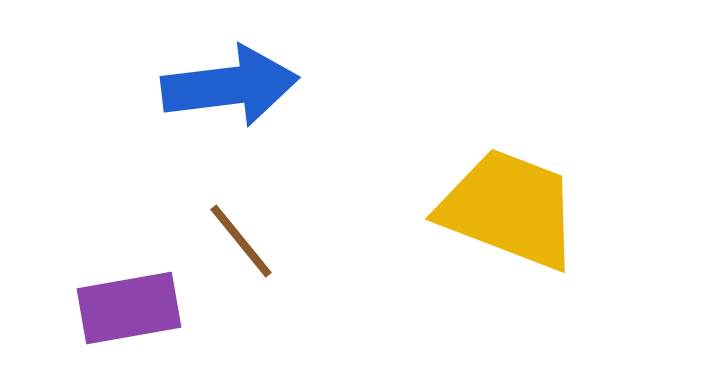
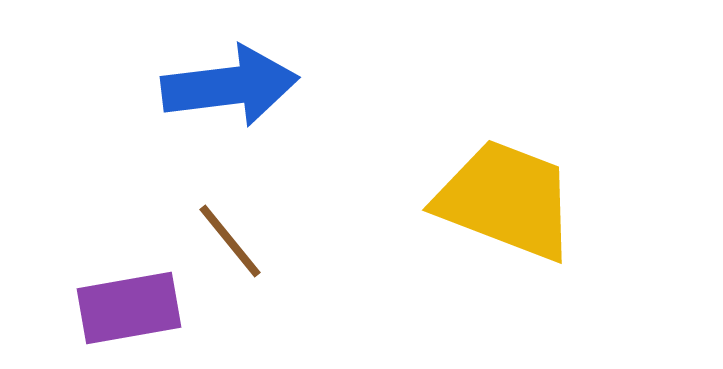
yellow trapezoid: moved 3 px left, 9 px up
brown line: moved 11 px left
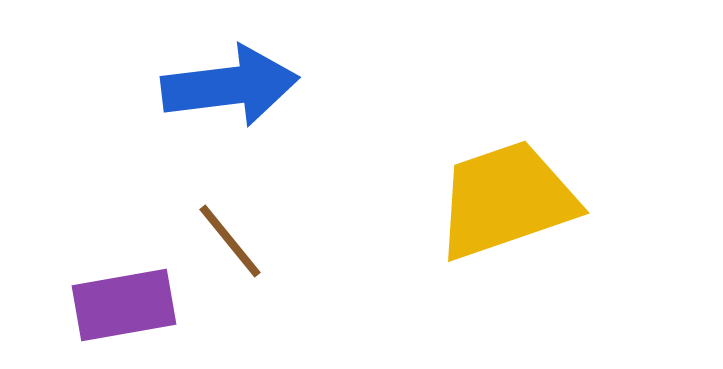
yellow trapezoid: rotated 40 degrees counterclockwise
purple rectangle: moved 5 px left, 3 px up
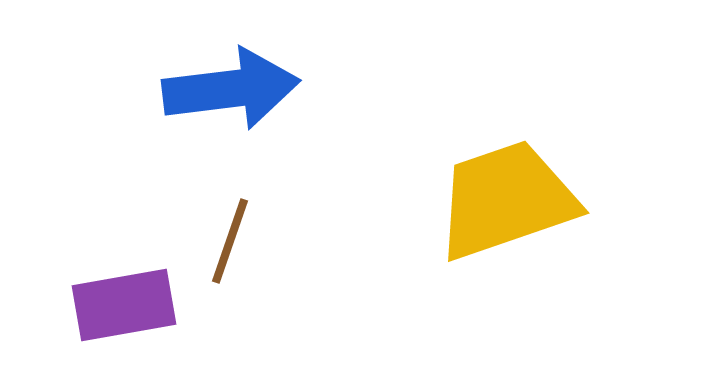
blue arrow: moved 1 px right, 3 px down
brown line: rotated 58 degrees clockwise
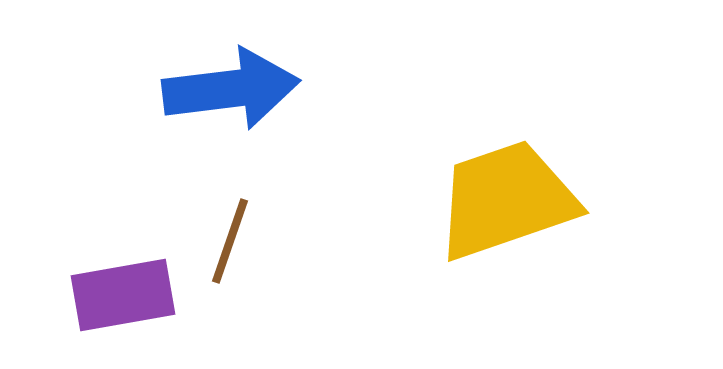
purple rectangle: moved 1 px left, 10 px up
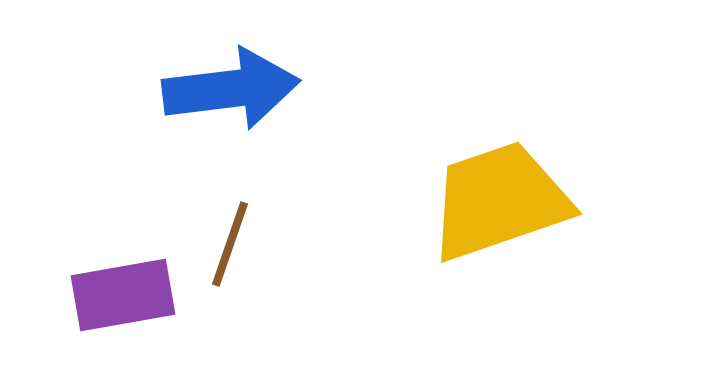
yellow trapezoid: moved 7 px left, 1 px down
brown line: moved 3 px down
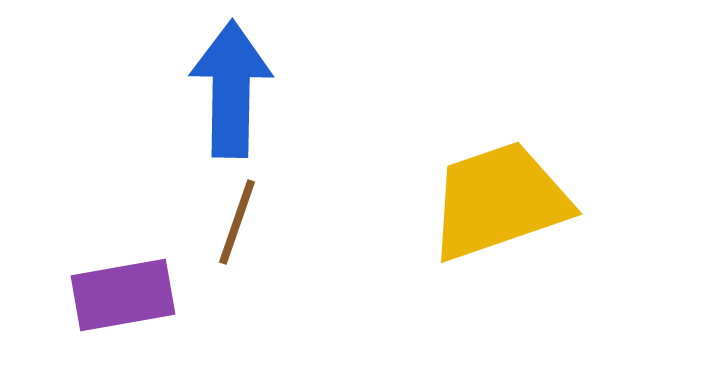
blue arrow: rotated 82 degrees counterclockwise
brown line: moved 7 px right, 22 px up
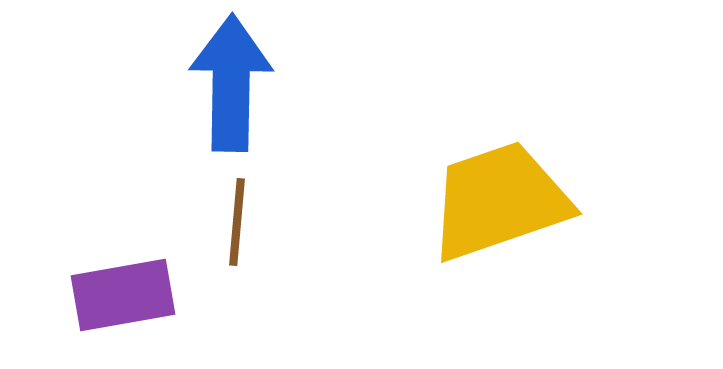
blue arrow: moved 6 px up
brown line: rotated 14 degrees counterclockwise
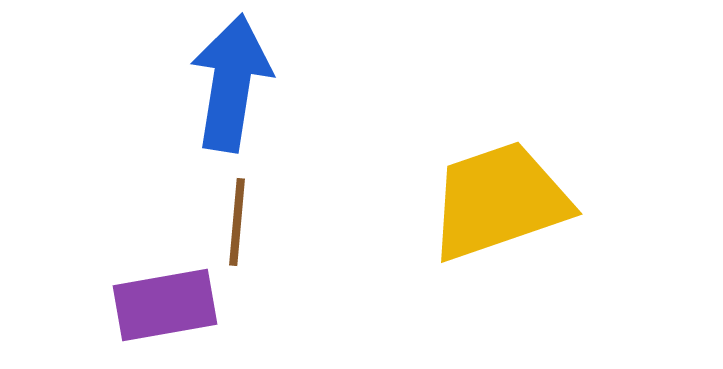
blue arrow: rotated 8 degrees clockwise
purple rectangle: moved 42 px right, 10 px down
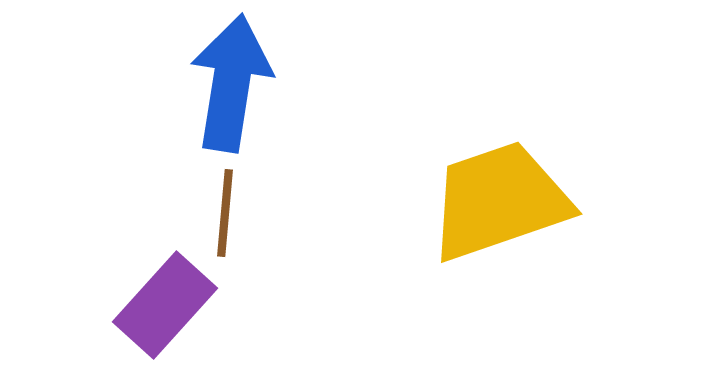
brown line: moved 12 px left, 9 px up
purple rectangle: rotated 38 degrees counterclockwise
